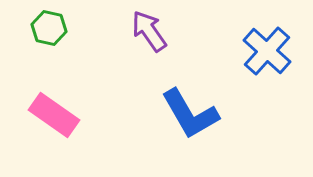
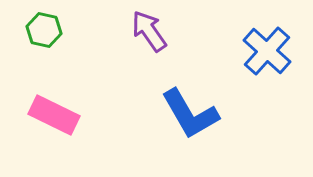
green hexagon: moved 5 px left, 2 px down
pink rectangle: rotated 9 degrees counterclockwise
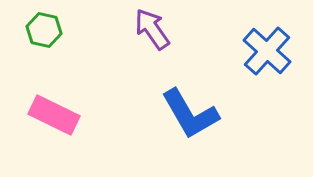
purple arrow: moved 3 px right, 2 px up
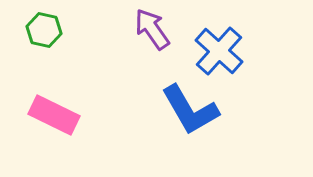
blue cross: moved 48 px left
blue L-shape: moved 4 px up
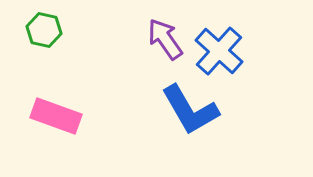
purple arrow: moved 13 px right, 10 px down
pink rectangle: moved 2 px right, 1 px down; rotated 6 degrees counterclockwise
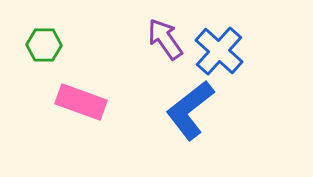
green hexagon: moved 15 px down; rotated 12 degrees counterclockwise
blue L-shape: rotated 82 degrees clockwise
pink rectangle: moved 25 px right, 14 px up
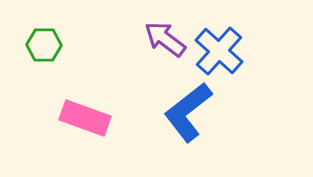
purple arrow: rotated 18 degrees counterclockwise
pink rectangle: moved 4 px right, 16 px down
blue L-shape: moved 2 px left, 2 px down
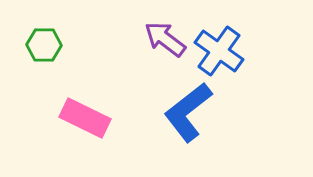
blue cross: rotated 6 degrees counterclockwise
pink rectangle: rotated 6 degrees clockwise
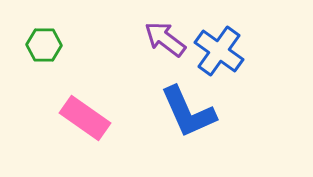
blue L-shape: rotated 76 degrees counterclockwise
pink rectangle: rotated 9 degrees clockwise
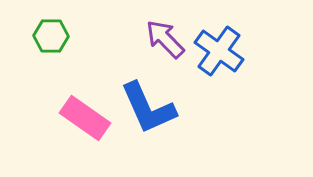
purple arrow: rotated 9 degrees clockwise
green hexagon: moved 7 px right, 9 px up
blue L-shape: moved 40 px left, 4 px up
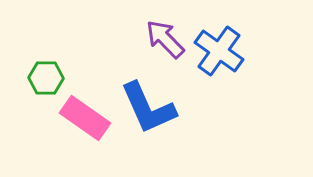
green hexagon: moved 5 px left, 42 px down
